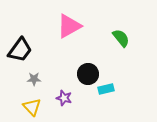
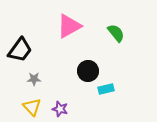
green semicircle: moved 5 px left, 5 px up
black circle: moved 3 px up
purple star: moved 4 px left, 11 px down
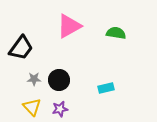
green semicircle: rotated 42 degrees counterclockwise
black trapezoid: moved 1 px right, 2 px up
black circle: moved 29 px left, 9 px down
cyan rectangle: moved 1 px up
purple star: rotated 28 degrees counterclockwise
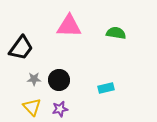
pink triangle: rotated 32 degrees clockwise
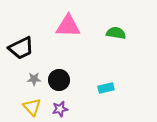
pink triangle: moved 1 px left
black trapezoid: rotated 28 degrees clockwise
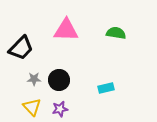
pink triangle: moved 2 px left, 4 px down
black trapezoid: rotated 20 degrees counterclockwise
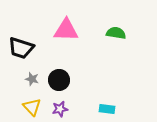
black trapezoid: rotated 64 degrees clockwise
gray star: moved 2 px left; rotated 16 degrees clockwise
cyan rectangle: moved 1 px right, 21 px down; rotated 21 degrees clockwise
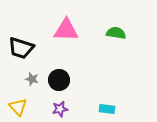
yellow triangle: moved 14 px left
